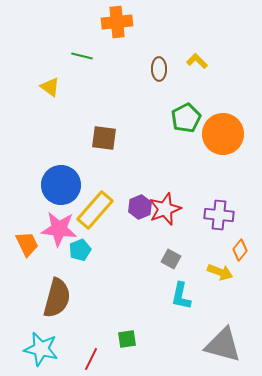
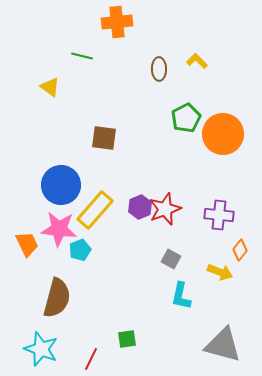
cyan star: rotated 8 degrees clockwise
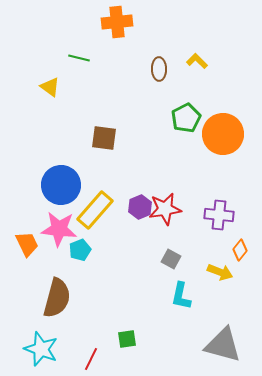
green line: moved 3 px left, 2 px down
red star: rotated 12 degrees clockwise
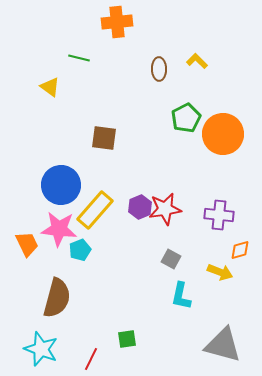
orange diamond: rotated 35 degrees clockwise
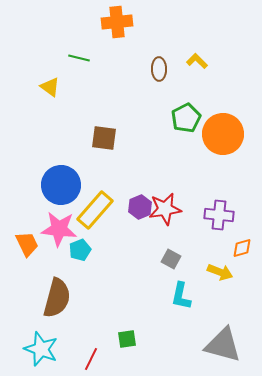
orange diamond: moved 2 px right, 2 px up
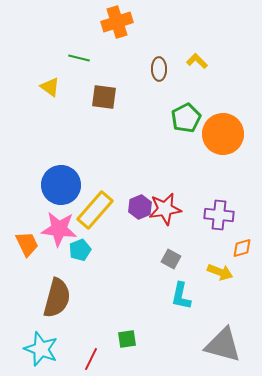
orange cross: rotated 12 degrees counterclockwise
brown square: moved 41 px up
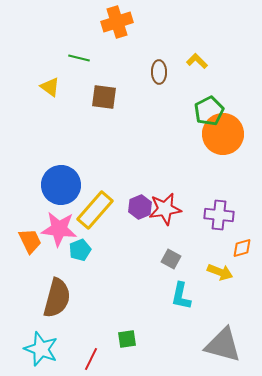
brown ellipse: moved 3 px down
green pentagon: moved 23 px right, 7 px up
orange trapezoid: moved 3 px right, 3 px up
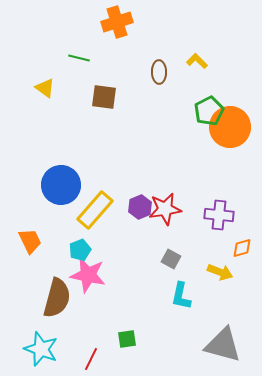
yellow triangle: moved 5 px left, 1 px down
orange circle: moved 7 px right, 7 px up
pink star: moved 29 px right, 46 px down; rotated 6 degrees clockwise
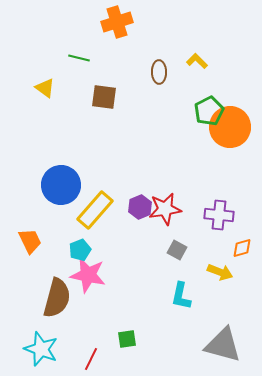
gray square: moved 6 px right, 9 px up
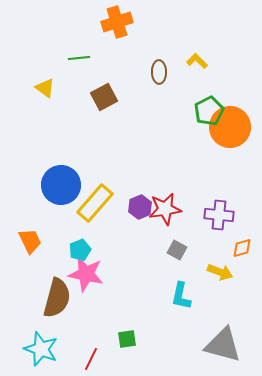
green line: rotated 20 degrees counterclockwise
brown square: rotated 36 degrees counterclockwise
yellow rectangle: moved 7 px up
pink star: moved 2 px left, 1 px up
